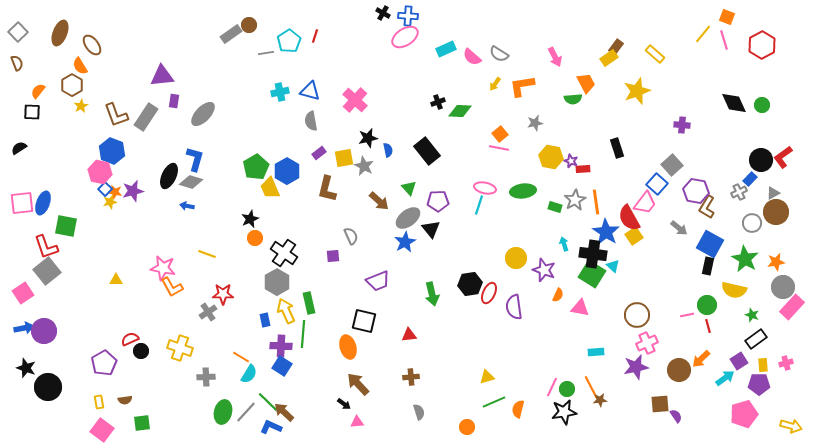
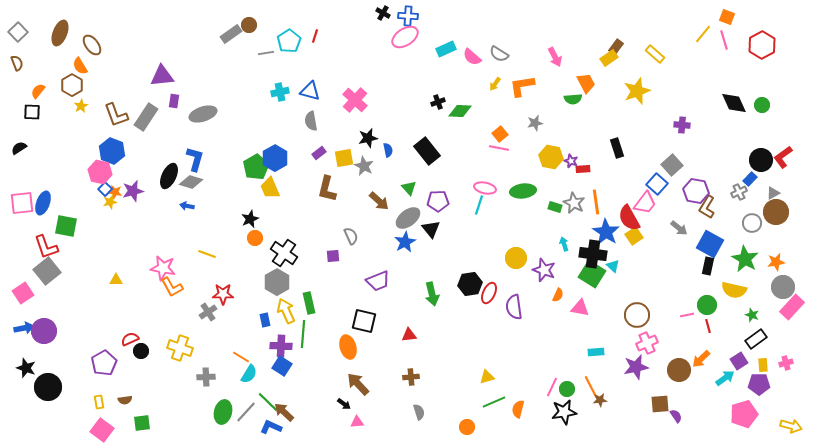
gray ellipse at (203, 114): rotated 28 degrees clockwise
blue hexagon at (287, 171): moved 12 px left, 13 px up
gray star at (575, 200): moved 1 px left, 3 px down; rotated 15 degrees counterclockwise
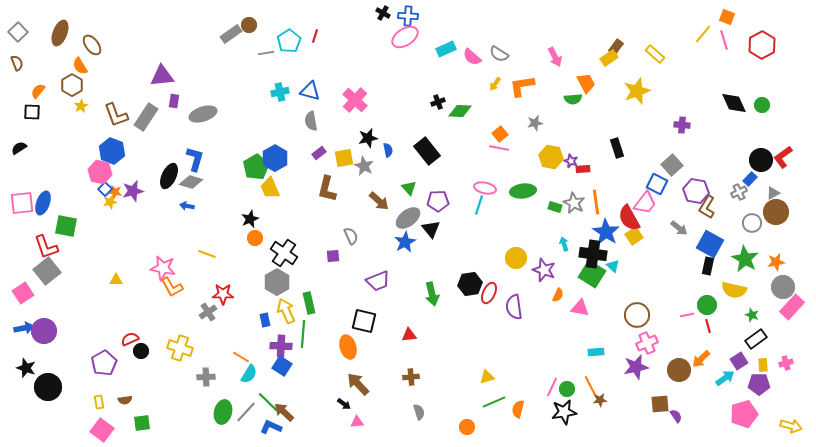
blue square at (657, 184): rotated 15 degrees counterclockwise
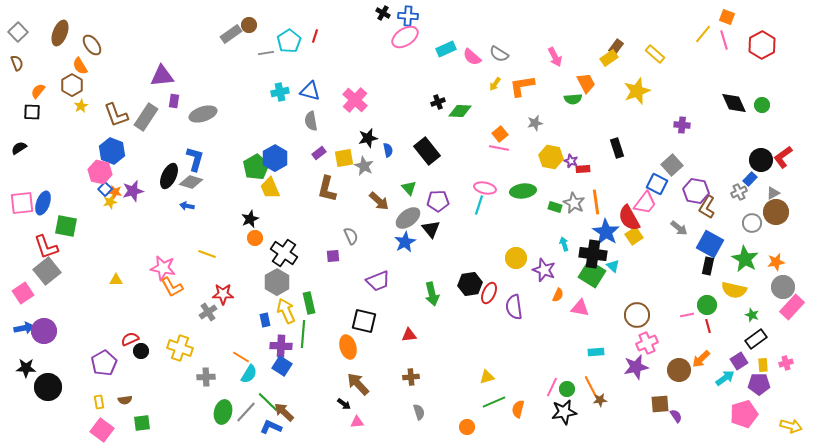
black star at (26, 368): rotated 18 degrees counterclockwise
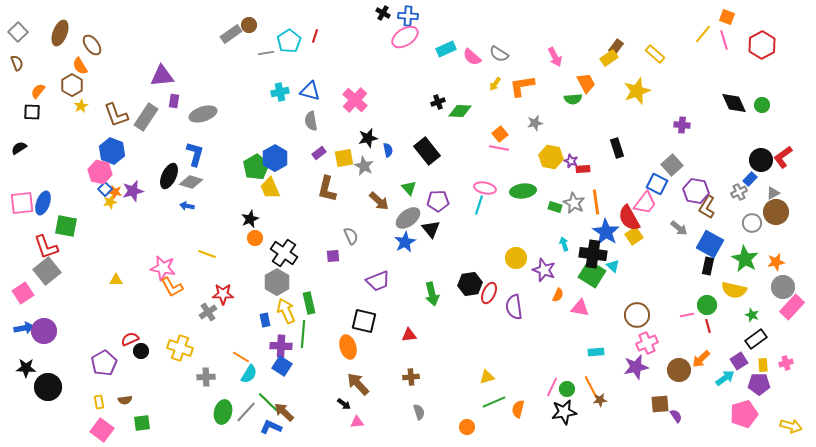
blue L-shape at (195, 159): moved 5 px up
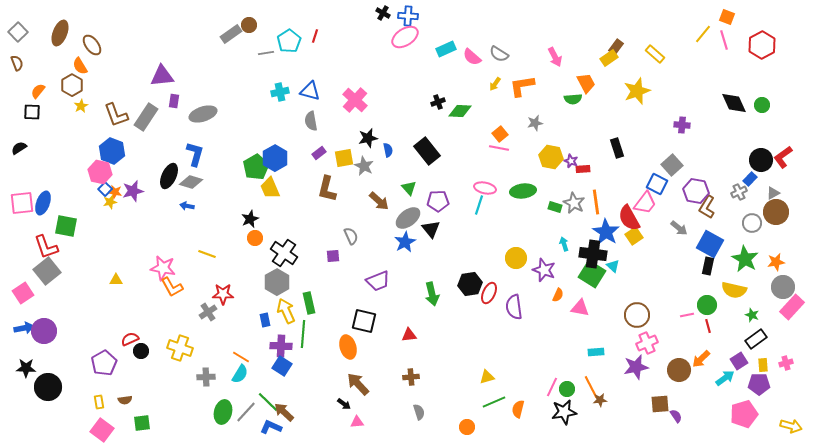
cyan semicircle at (249, 374): moved 9 px left
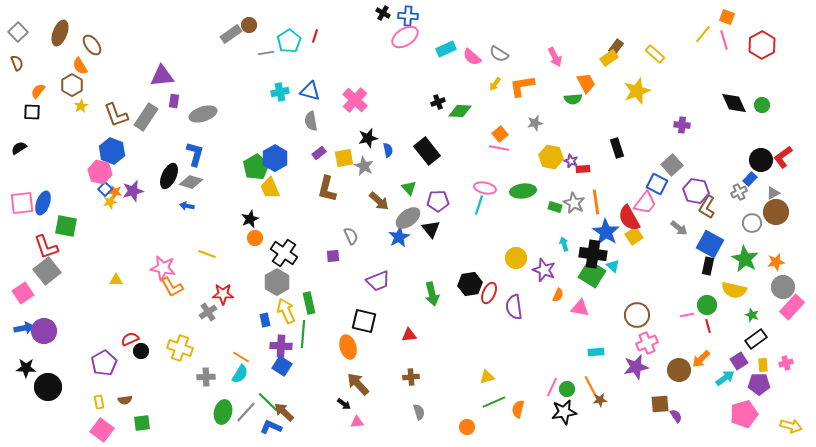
blue star at (405, 242): moved 6 px left, 5 px up
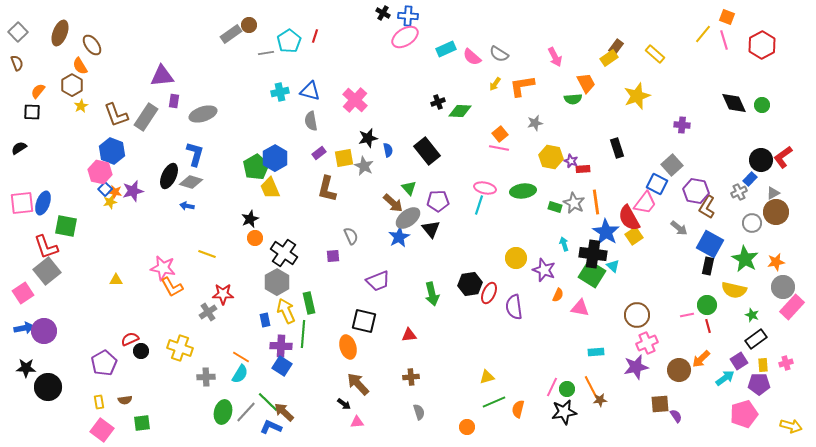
yellow star at (637, 91): moved 5 px down
brown arrow at (379, 201): moved 14 px right, 2 px down
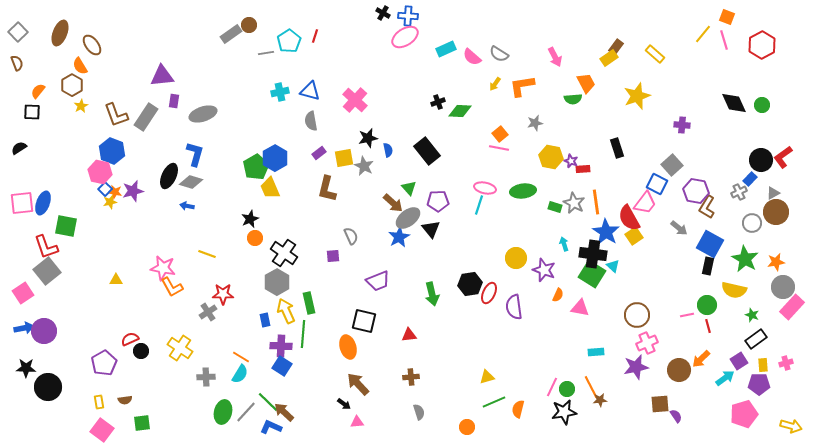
yellow cross at (180, 348): rotated 15 degrees clockwise
